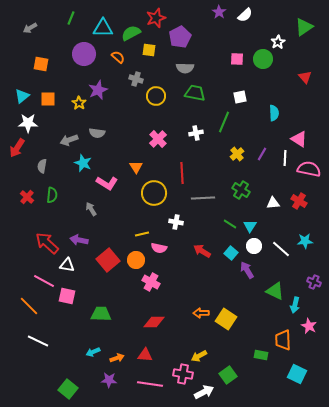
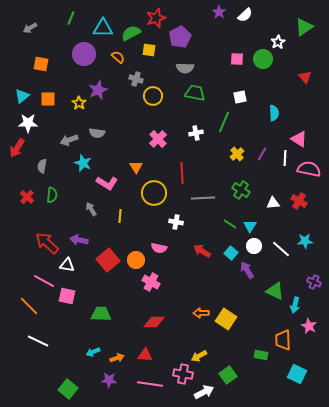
yellow circle at (156, 96): moved 3 px left
yellow line at (142, 234): moved 22 px left, 18 px up; rotated 72 degrees counterclockwise
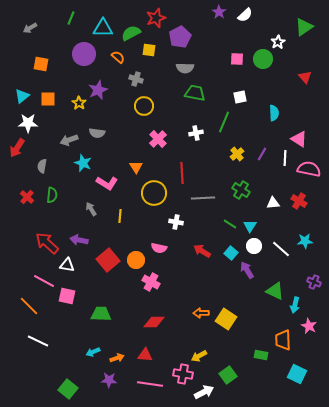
yellow circle at (153, 96): moved 9 px left, 10 px down
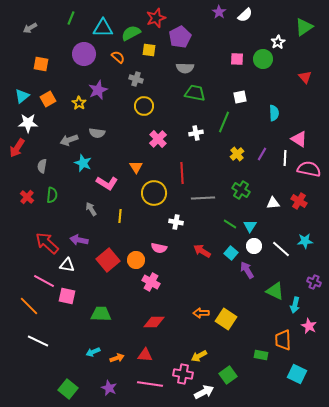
orange square at (48, 99): rotated 28 degrees counterclockwise
purple star at (109, 380): moved 8 px down; rotated 21 degrees clockwise
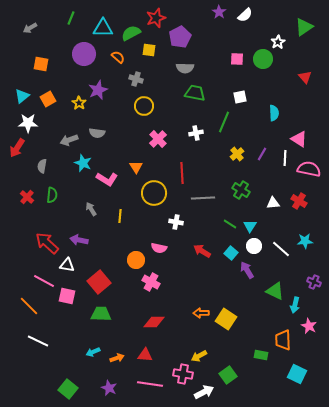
pink L-shape at (107, 183): moved 4 px up
red square at (108, 260): moved 9 px left, 22 px down
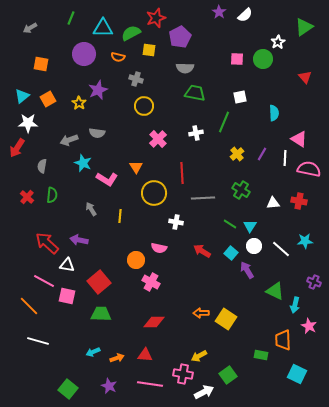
orange semicircle at (118, 57): rotated 152 degrees clockwise
red cross at (299, 201): rotated 21 degrees counterclockwise
white line at (38, 341): rotated 10 degrees counterclockwise
purple star at (109, 388): moved 2 px up
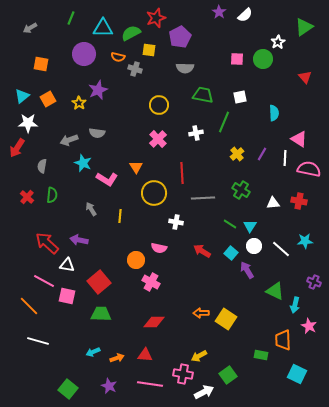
gray cross at (136, 79): moved 1 px left, 10 px up
green trapezoid at (195, 93): moved 8 px right, 2 px down
yellow circle at (144, 106): moved 15 px right, 1 px up
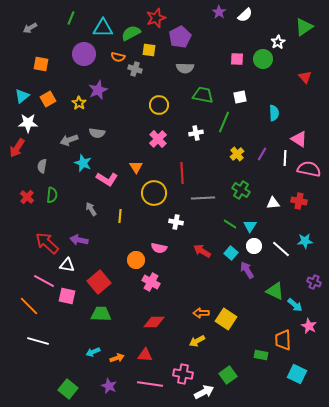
cyan arrow at (295, 305): rotated 63 degrees counterclockwise
yellow arrow at (199, 356): moved 2 px left, 15 px up
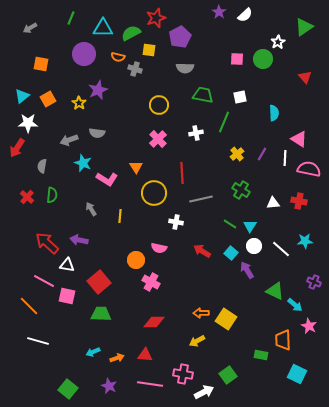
gray line at (203, 198): moved 2 px left, 1 px down; rotated 10 degrees counterclockwise
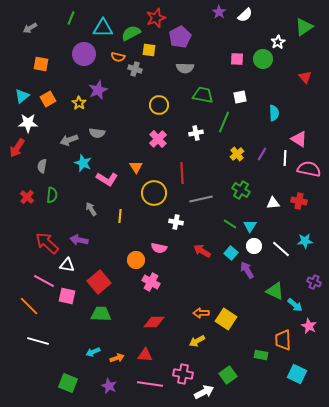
green square at (68, 389): moved 6 px up; rotated 18 degrees counterclockwise
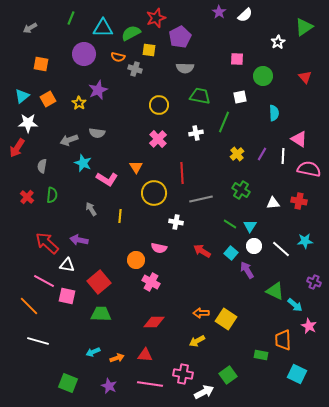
green circle at (263, 59): moved 17 px down
green trapezoid at (203, 95): moved 3 px left, 1 px down
white line at (285, 158): moved 2 px left, 2 px up
